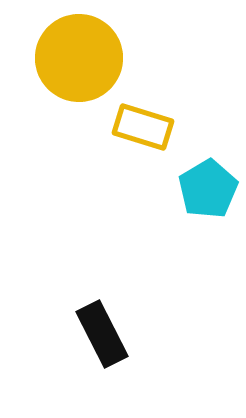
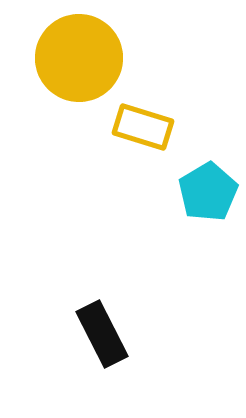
cyan pentagon: moved 3 px down
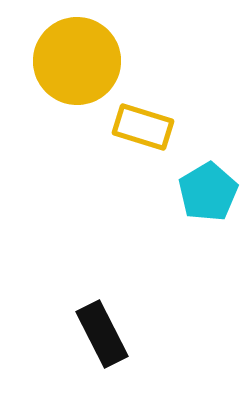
yellow circle: moved 2 px left, 3 px down
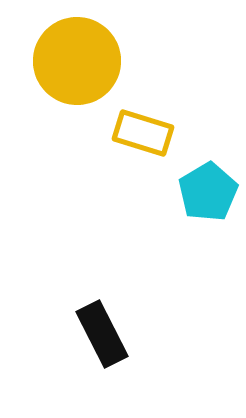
yellow rectangle: moved 6 px down
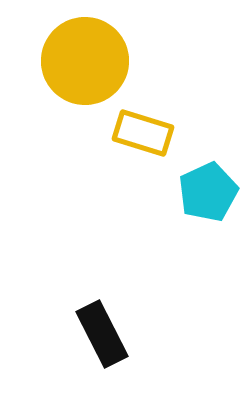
yellow circle: moved 8 px right
cyan pentagon: rotated 6 degrees clockwise
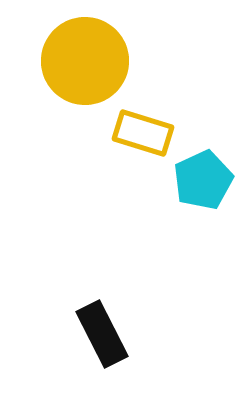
cyan pentagon: moved 5 px left, 12 px up
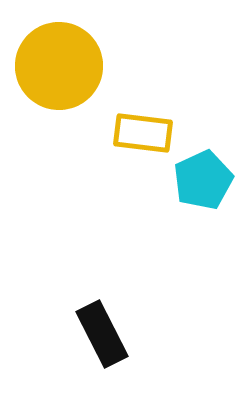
yellow circle: moved 26 px left, 5 px down
yellow rectangle: rotated 10 degrees counterclockwise
